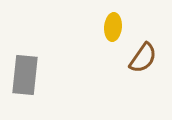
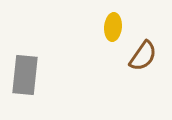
brown semicircle: moved 2 px up
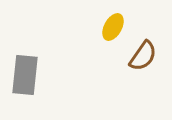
yellow ellipse: rotated 24 degrees clockwise
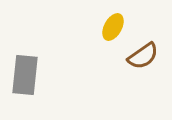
brown semicircle: rotated 20 degrees clockwise
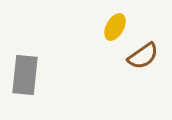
yellow ellipse: moved 2 px right
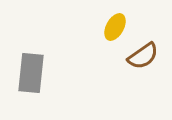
gray rectangle: moved 6 px right, 2 px up
